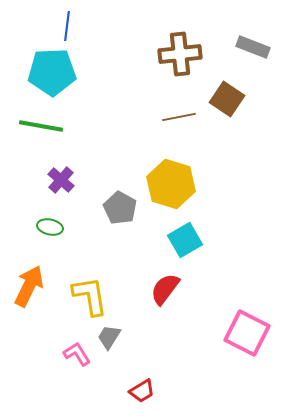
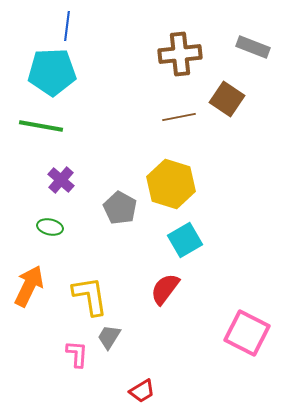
pink L-shape: rotated 36 degrees clockwise
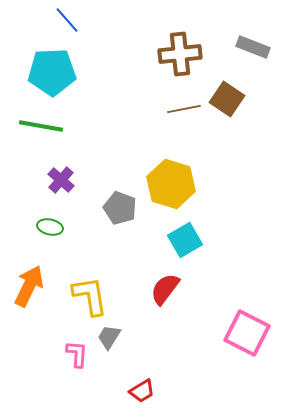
blue line: moved 6 px up; rotated 48 degrees counterclockwise
brown line: moved 5 px right, 8 px up
gray pentagon: rotated 8 degrees counterclockwise
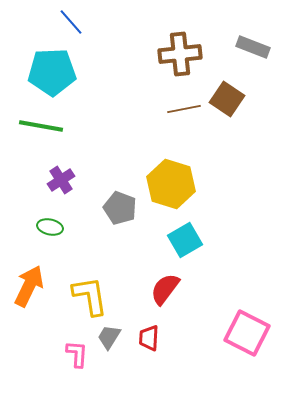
blue line: moved 4 px right, 2 px down
purple cross: rotated 16 degrees clockwise
red trapezoid: moved 7 px right, 53 px up; rotated 124 degrees clockwise
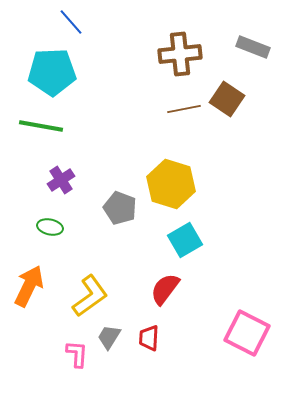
yellow L-shape: rotated 63 degrees clockwise
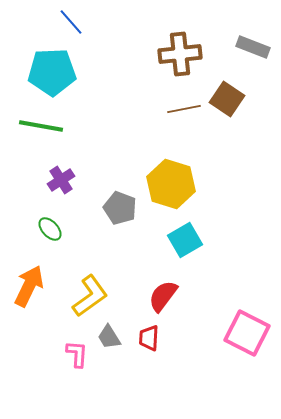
green ellipse: moved 2 px down; rotated 35 degrees clockwise
red semicircle: moved 2 px left, 7 px down
gray trapezoid: rotated 64 degrees counterclockwise
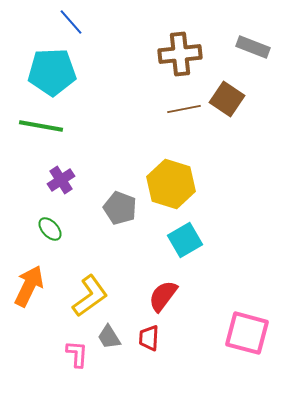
pink square: rotated 12 degrees counterclockwise
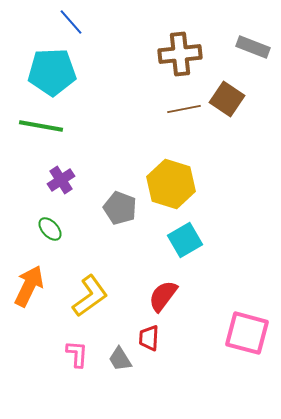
gray trapezoid: moved 11 px right, 22 px down
